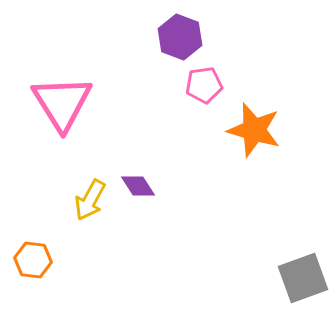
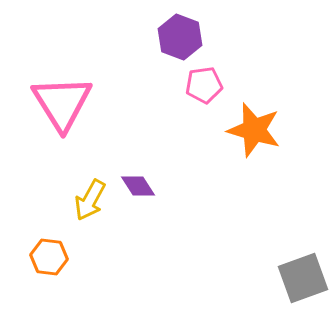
orange hexagon: moved 16 px right, 3 px up
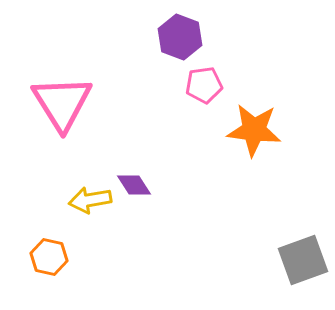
orange star: rotated 10 degrees counterclockwise
purple diamond: moved 4 px left, 1 px up
yellow arrow: rotated 51 degrees clockwise
orange hexagon: rotated 6 degrees clockwise
gray square: moved 18 px up
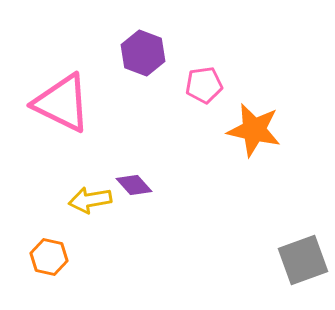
purple hexagon: moved 37 px left, 16 px down
pink triangle: rotated 32 degrees counterclockwise
orange star: rotated 6 degrees clockwise
purple diamond: rotated 9 degrees counterclockwise
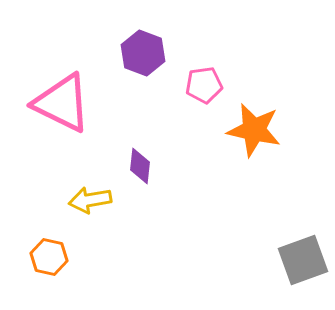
purple diamond: moved 6 px right, 19 px up; rotated 48 degrees clockwise
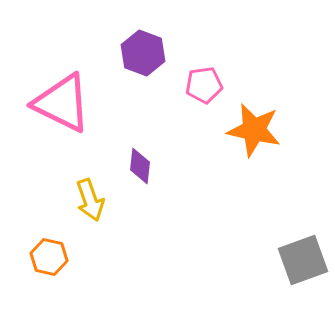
yellow arrow: rotated 99 degrees counterclockwise
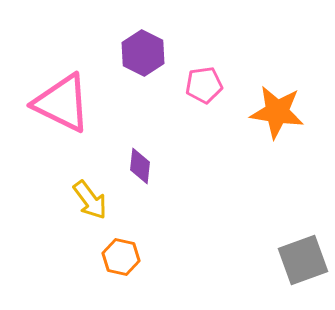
purple hexagon: rotated 6 degrees clockwise
orange star: moved 23 px right, 18 px up; rotated 4 degrees counterclockwise
yellow arrow: rotated 18 degrees counterclockwise
orange hexagon: moved 72 px right
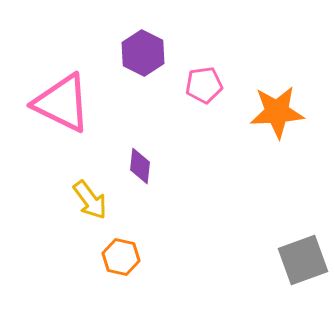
orange star: rotated 12 degrees counterclockwise
